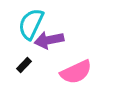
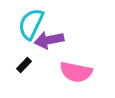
pink semicircle: rotated 36 degrees clockwise
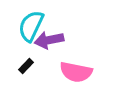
cyan semicircle: moved 2 px down
black rectangle: moved 2 px right, 1 px down
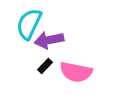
cyan semicircle: moved 2 px left, 2 px up
black rectangle: moved 19 px right
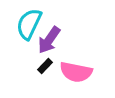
purple arrow: rotated 44 degrees counterclockwise
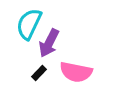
purple arrow: moved 3 px down; rotated 8 degrees counterclockwise
black rectangle: moved 6 px left, 7 px down
